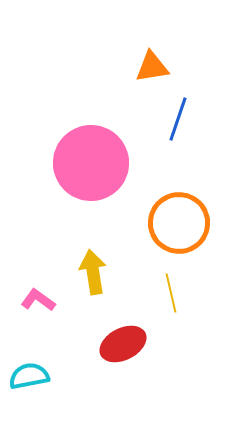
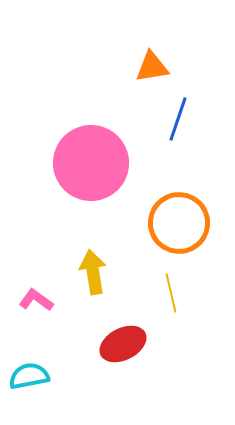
pink L-shape: moved 2 px left
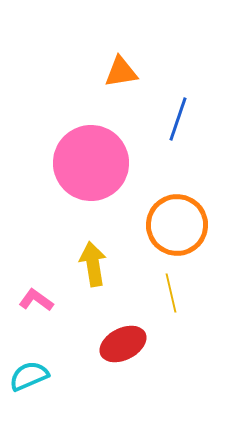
orange triangle: moved 31 px left, 5 px down
orange circle: moved 2 px left, 2 px down
yellow arrow: moved 8 px up
cyan semicircle: rotated 12 degrees counterclockwise
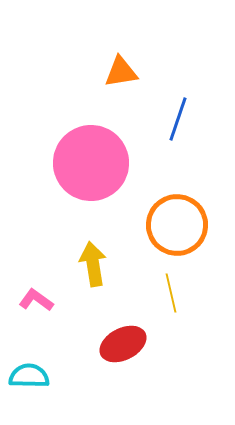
cyan semicircle: rotated 24 degrees clockwise
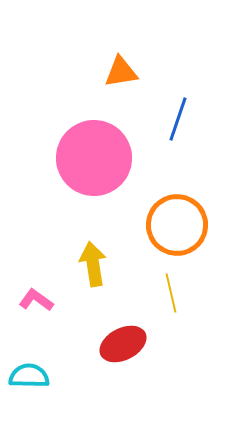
pink circle: moved 3 px right, 5 px up
